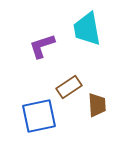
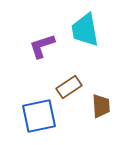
cyan trapezoid: moved 2 px left, 1 px down
brown trapezoid: moved 4 px right, 1 px down
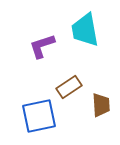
brown trapezoid: moved 1 px up
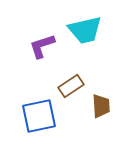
cyan trapezoid: rotated 93 degrees counterclockwise
brown rectangle: moved 2 px right, 1 px up
brown trapezoid: moved 1 px down
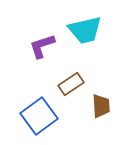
brown rectangle: moved 2 px up
blue square: rotated 24 degrees counterclockwise
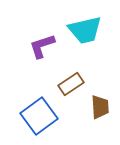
brown trapezoid: moved 1 px left, 1 px down
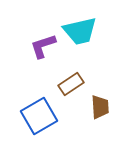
cyan trapezoid: moved 5 px left, 1 px down
purple L-shape: moved 1 px right
blue square: rotated 6 degrees clockwise
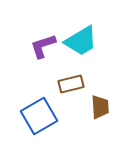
cyan trapezoid: moved 1 px right, 10 px down; rotated 18 degrees counterclockwise
brown rectangle: rotated 20 degrees clockwise
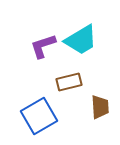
cyan trapezoid: moved 1 px up
brown rectangle: moved 2 px left, 2 px up
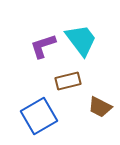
cyan trapezoid: rotated 96 degrees counterclockwise
brown rectangle: moved 1 px left, 1 px up
brown trapezoid: rotated 120 degrees clockwise
